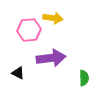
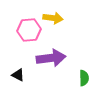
black triangle: moved 2 px down
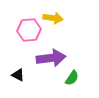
green semicircle: moved 12 px left; rotated 35 degrees clockwise
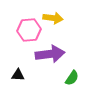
purple arrow: moved 1 px left, 4 px up
black triangle: rotated 24 degrees counterclockwise
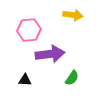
yellow arrow: moved 20 px right, 3 px up
black triangle: moved 7 px right, 5 px down
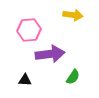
green semicircle: moved 1 px right, 1 px up
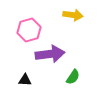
pink hexagon: rotated 10 degrees counterclockwise
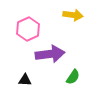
pink hexagon: moved 1 px left, 1 px up; rotated 10 degrees counterclockwise
